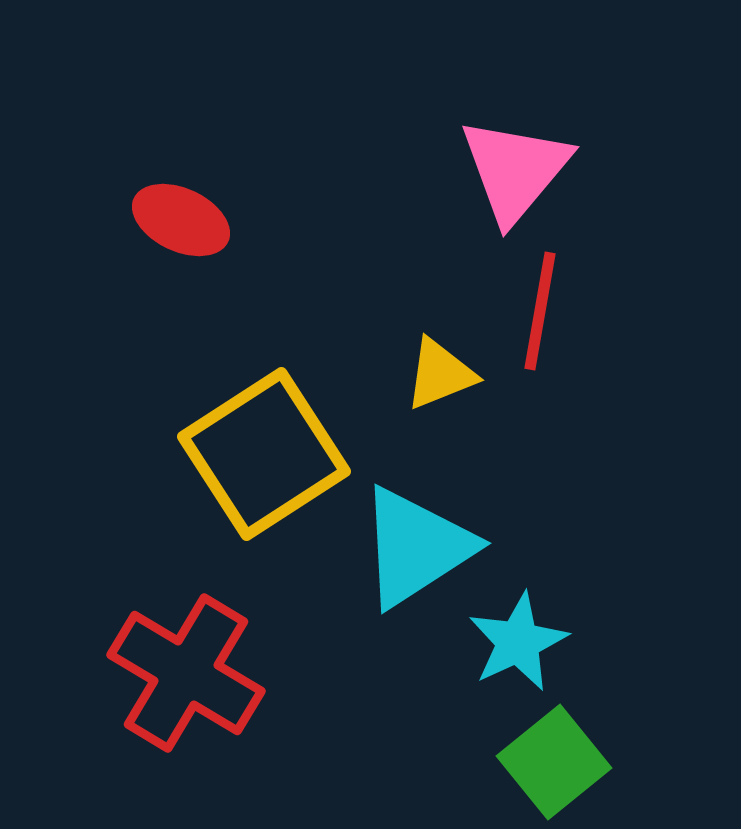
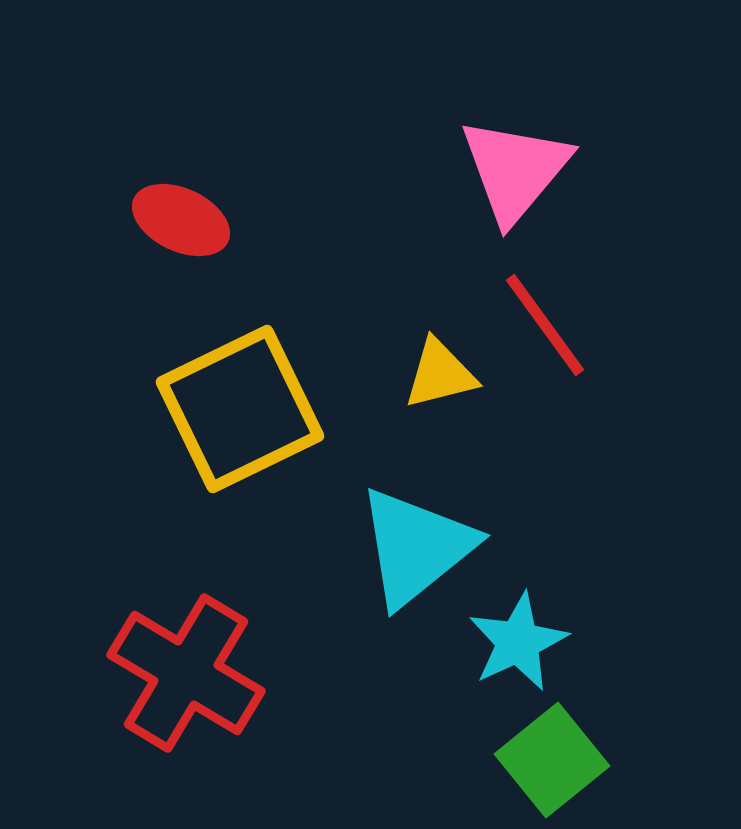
red line: moved 5 px right, 14 px down; rotated 46 degrees counterclockwise
yellow triangle: rotated 8 degrees clockwise
yellow square: moved 24 px left, 45 px up; rotated 7 degrees clockwise
cyan triangle: rotated 6 degrees counterclockwise
green square: moved 2 px left, 2 px up
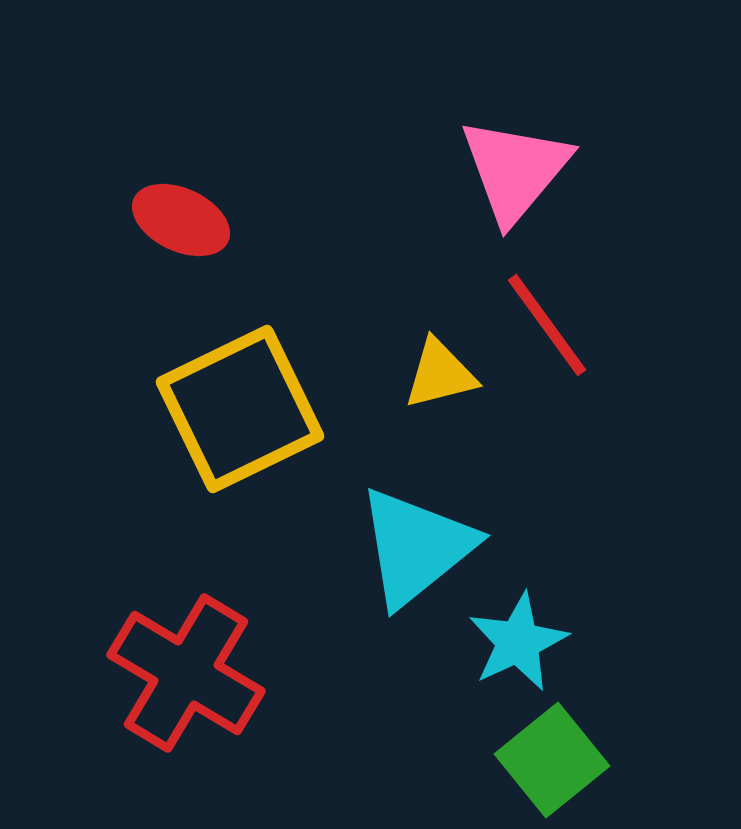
red line: moved 2 px right
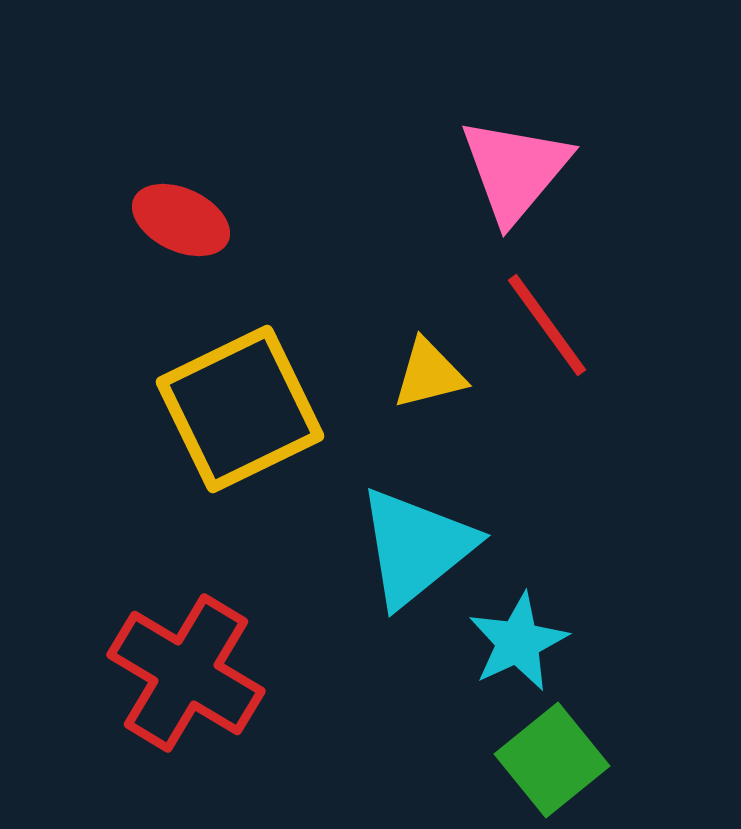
yellow triangle: moved 11 px left
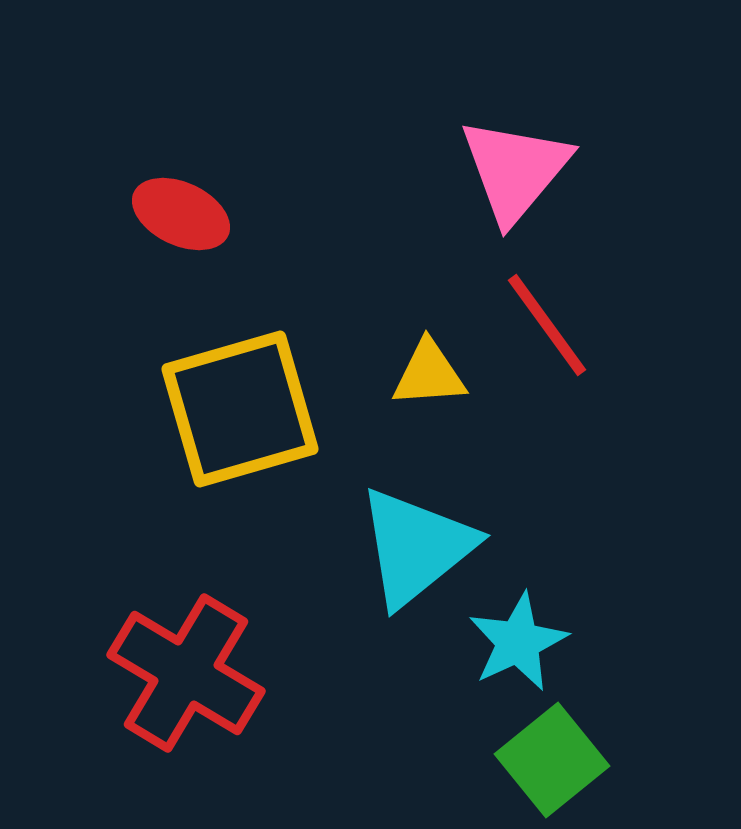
red ellipse: moved 6 px up
yellow triangle: rotated 10 degrees clockwise
yellow square: rotated 10 degrees clockwise
